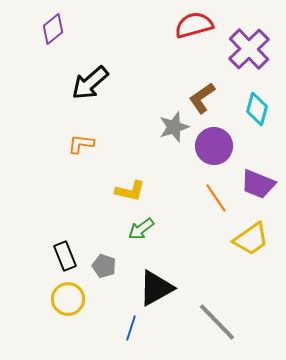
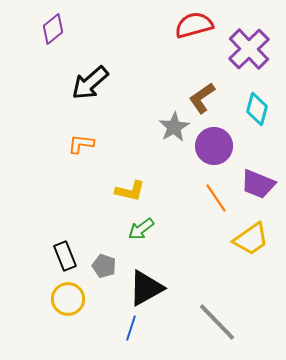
gray star: rotated 12 degrees counterclockwise
black triangle: moved 10 px left
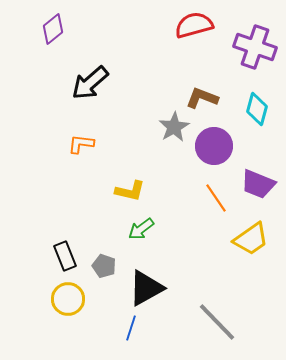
purple cross: moved 6 px right, 2 px up; rotated 27 degrees counterclockwise
brown L-shape: rotated 56 degrees clockwise
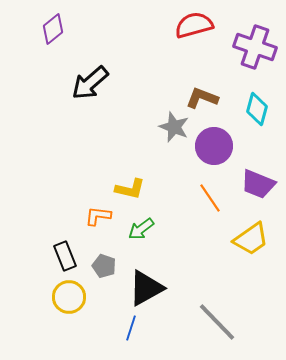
gray star: rotated 20 degrees counterclockwise
orange L-shape: moved 17 px right, 72 px down
yellow L-shape: moved 2 px up
orange line: moved 6 px left
yellow circle: moved 1 px right, 2 px up
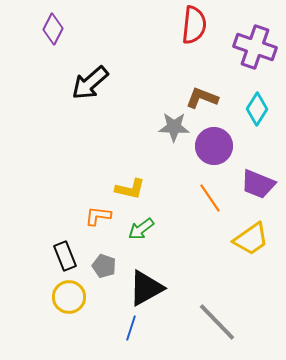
red semicircle: rotated 111 degrees clockwise
purple diamond: rotated 24 degrees counterclockwise
cyan diamond: rotated 16 degrees clockwise
gray star: rotated 20 degrees counterclockwise
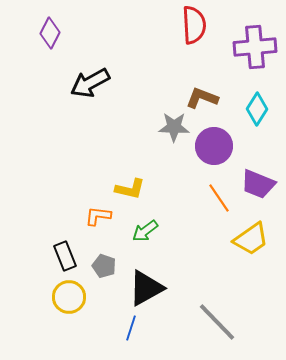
red semicircle: rotated 9 degrees counterclockwise
purple diamond: moved 3 px left, 4 px down
purple cross: rotated 24 degrees counterclockwise
black arrow: rotated 12 degrees clockwise
orange line: moved 9 px right
green arrow: moved 4 px right, 2 px down
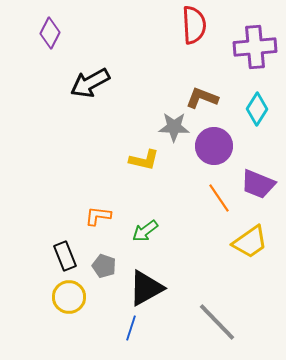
yellow L-shape: moved 14 px right, 29 px up
yellow trapezoid: moved 1 px left, 3 px down
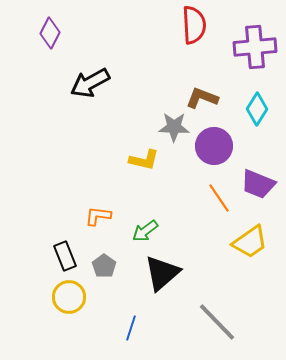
gray pentagon: rotated 15 degrees clockwise
black triangle: moved 16 px right, 15 px up; rotated 12 degrees counterclockwise
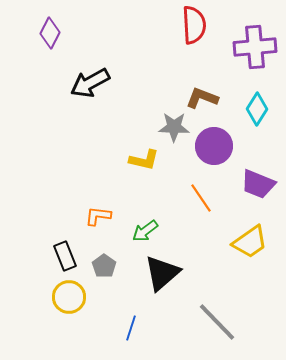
orange line: moved 18 px left
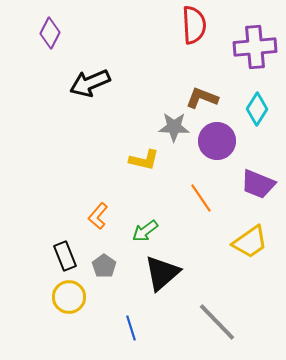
black arrow: rotated 6 degrees clockwise
purple circle: moved 3 px right, 5 px up
orange L-shape: rotated 56 degrees counterclockwise
blue line: rotated 35 degrees counterclockwise
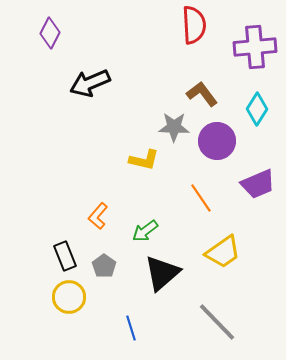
brown L-shape: moved 4 px up; rotated 32 degrees clockwise
purple trapezoid: rotated 45 degrees counterclockwise
yellow trapezoid: moved 27 px left, 10 px down
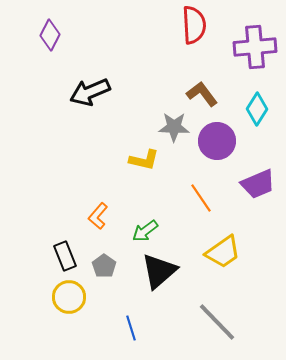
purple diamond: moved 2 px down
black arrow: moved 9 px down
black triangle: moved 3 px left, 2 px up
